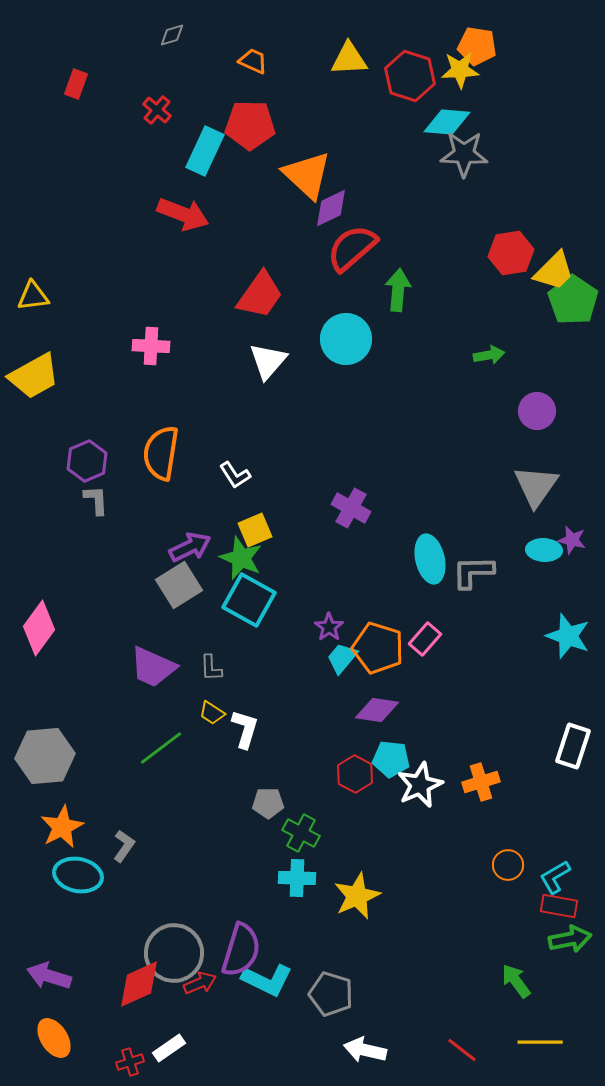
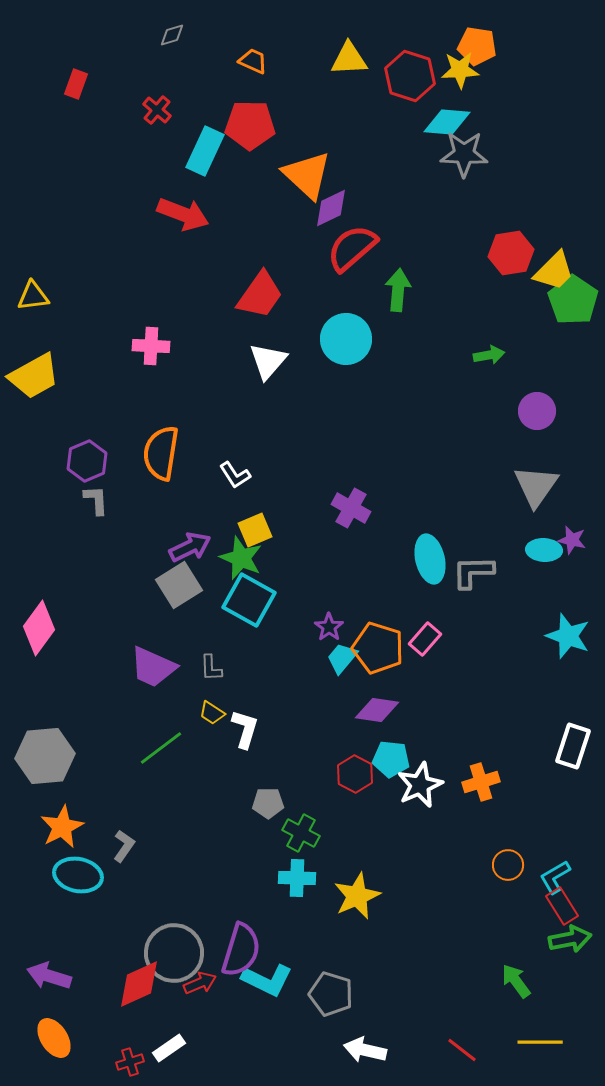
red rectangle at (559, 906): moved 3 px right; rotated 48 degrees clockwise
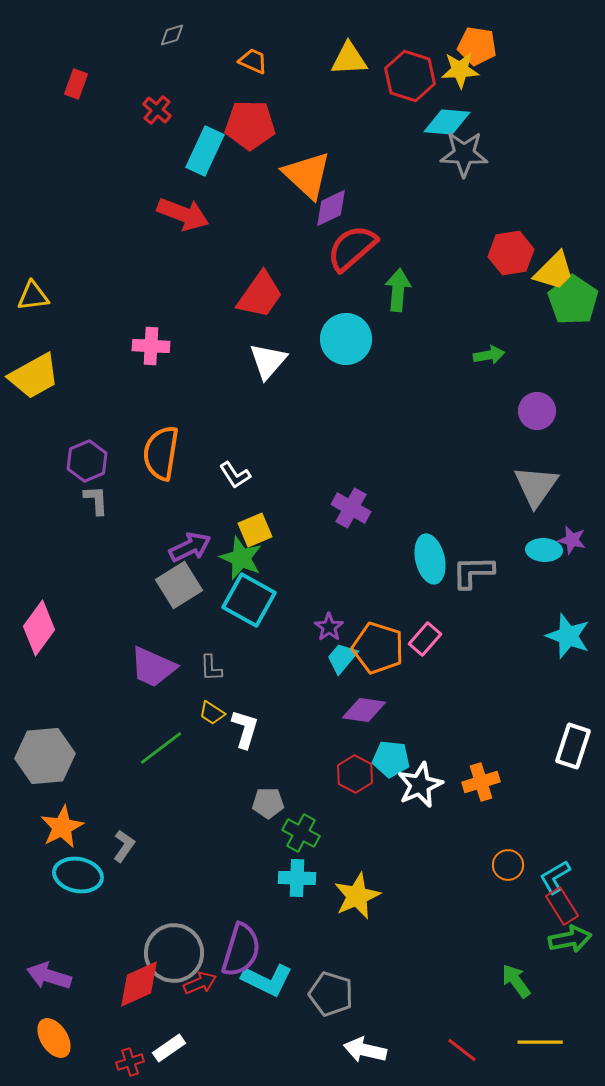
purple diamond at (377, 710): moved 13 px left
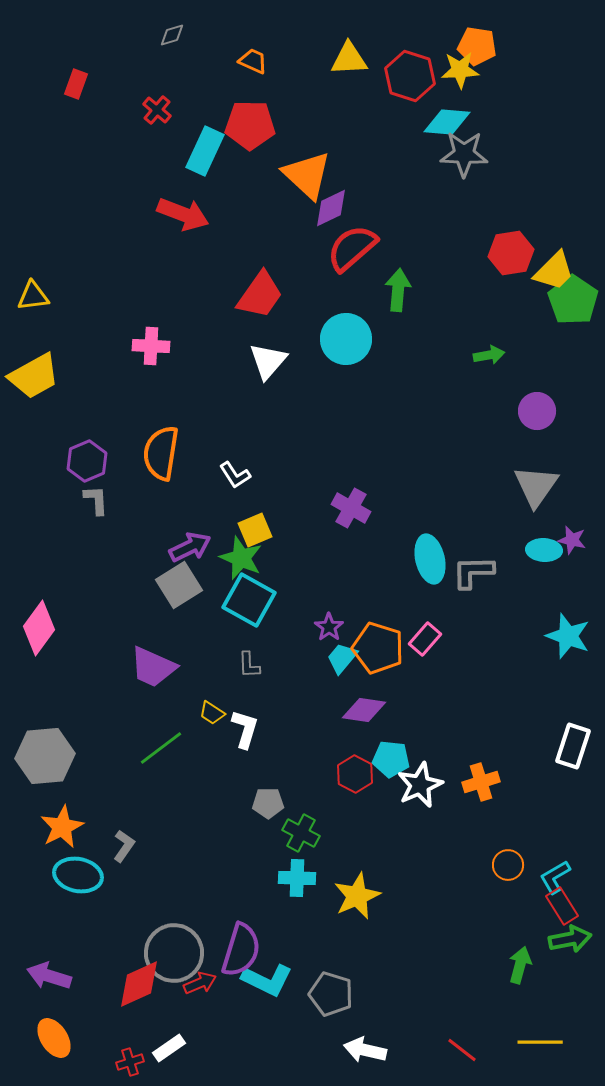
gray L-shape at (211, 668): moved 38 px right, 3 px up
green arrow at (516, 981): moved 4 px right, 16 px up; rotated 51 degrees clockwise
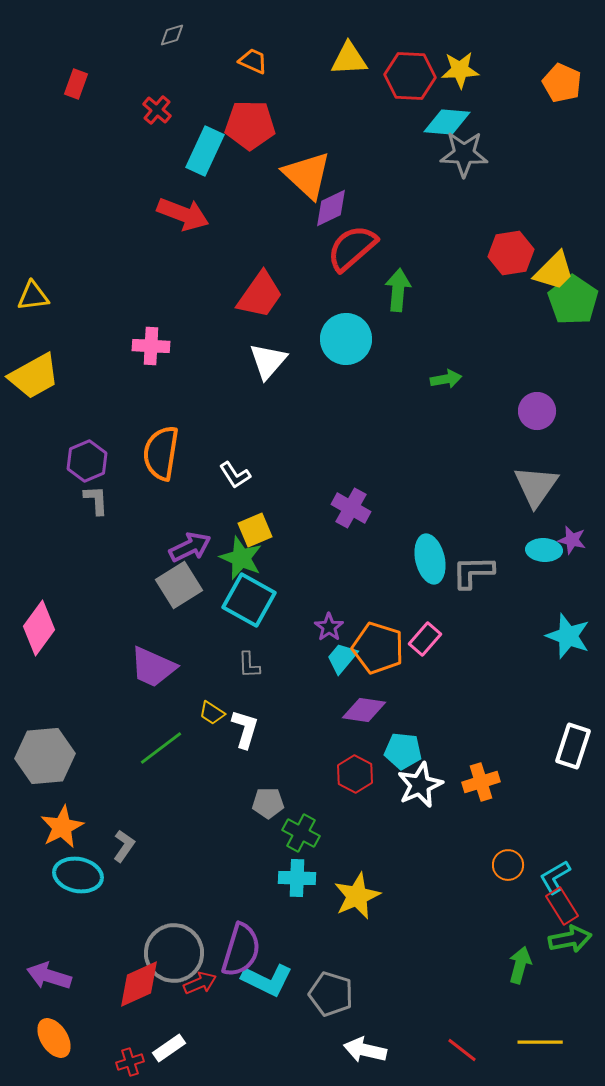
orange pentagon at (477, 46): moved 85 px right, 37 px down; rotated 15 degrees clockwise
red hexagon at (410, 76): rotated 15 degrees counterclockwise
green arrow at (489, 355): moved 43 px left, 24 px down
cyan pentagon at (391, 759): moved 12 px right, 8 px up
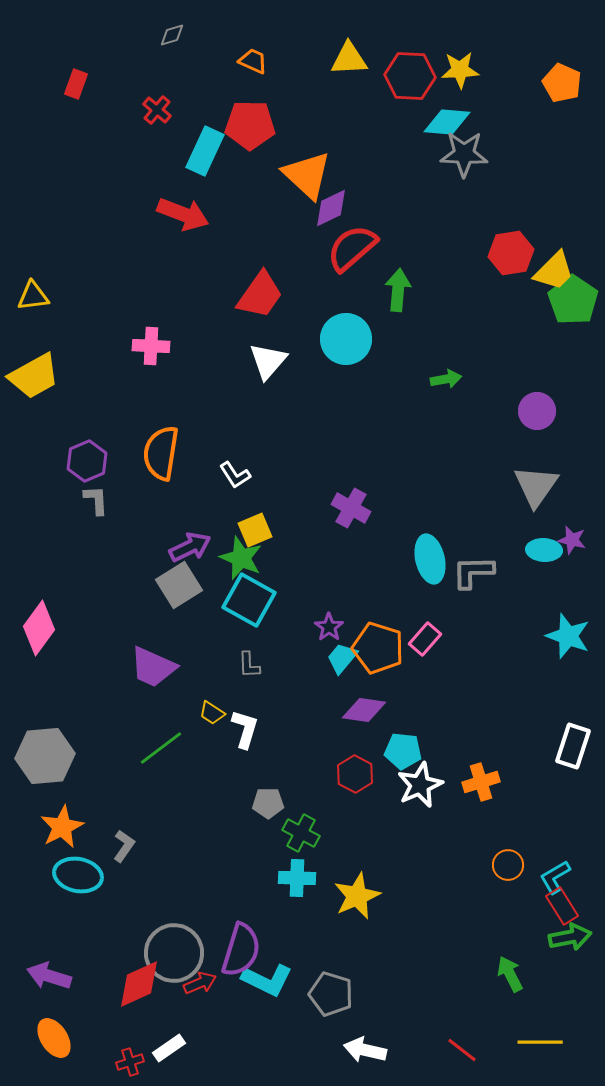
green arrow at (570, 939): moved 2 px up
green arrow at (520, 965): moved 10 px left, 9 px down; rotated 42 degrees counterclockwise
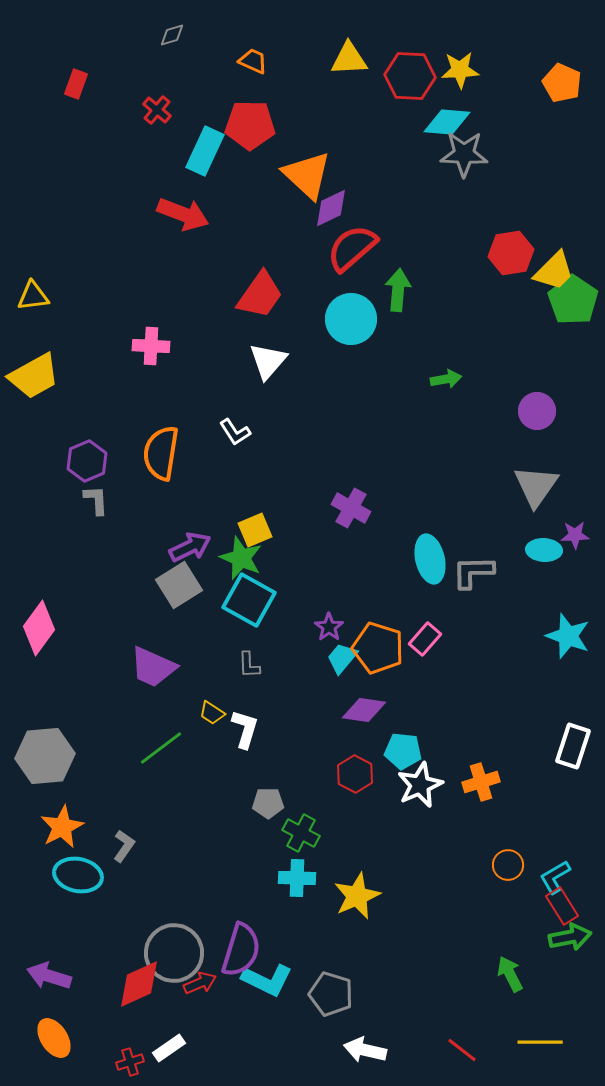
cyan circle at (346, 339): moved 5 px right, 20 px up
white L-shape at (235, 475): moved 43 px up
purple star at (572, 540): moved 3 px right, 5 px up; rotated 16 degrees counterclockwise
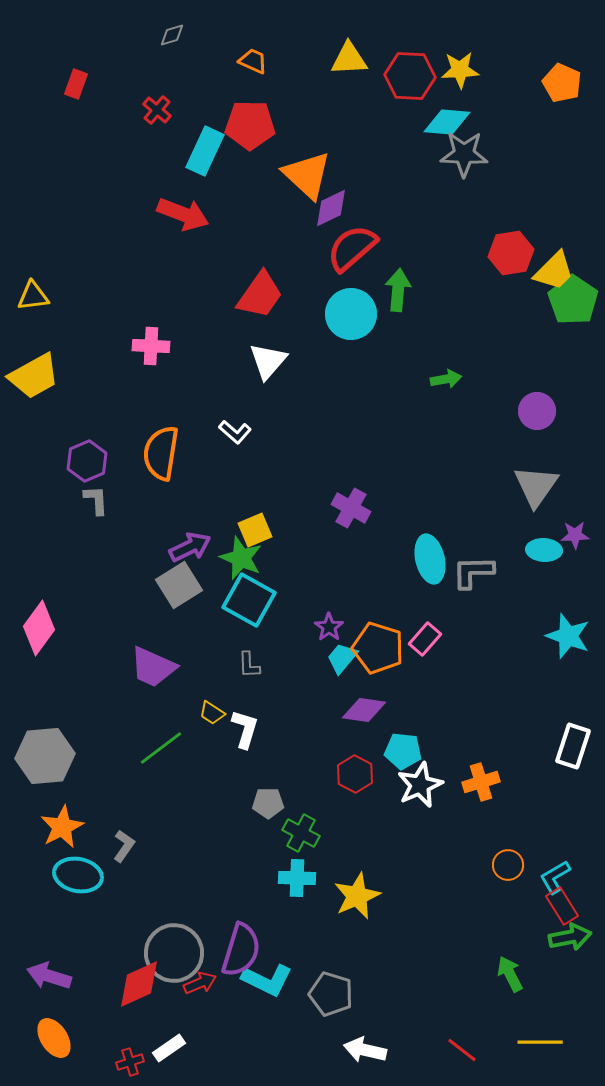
cyan circle at (351, 319): moved 5 px up
white L-shape at (235, 432): rotated 16 degrees counterclockwise
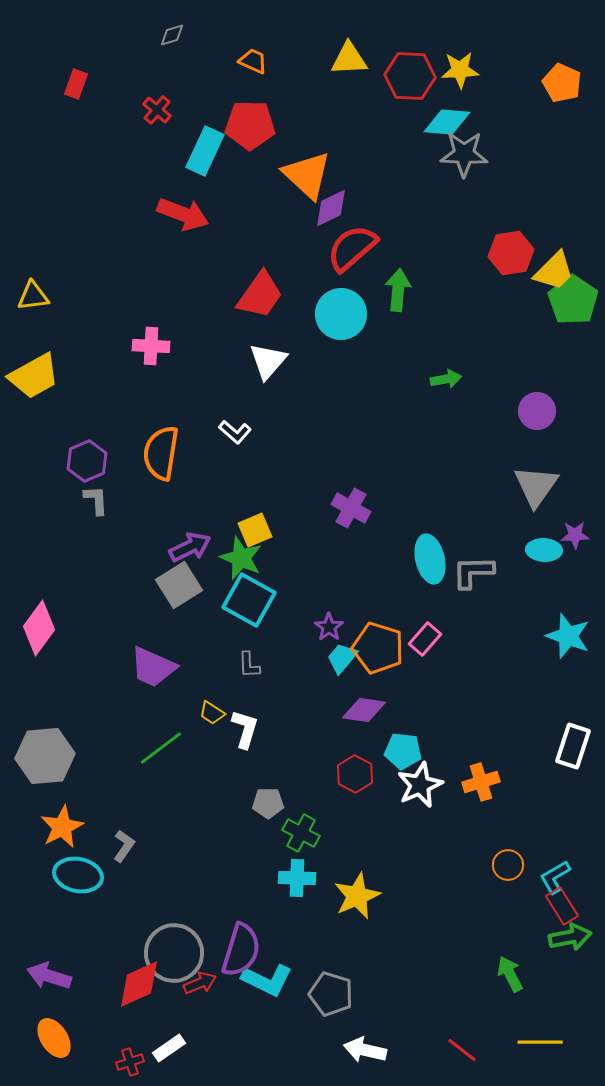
cyan circle at (351, 314): moved 10 px left
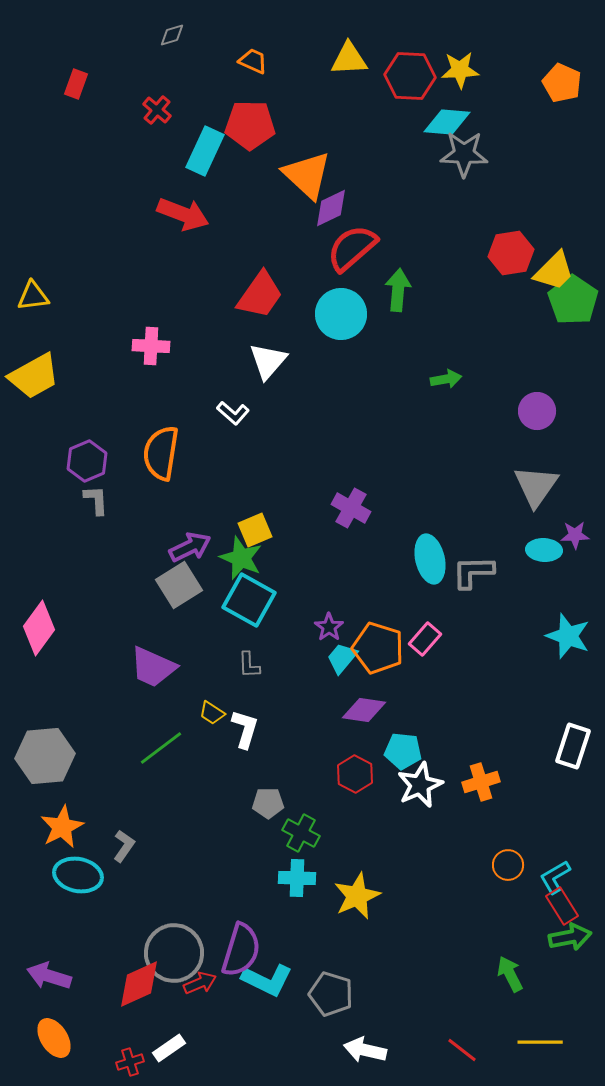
white L-shape at (235, 432): moved 2 px left, 19 px up
